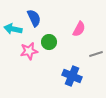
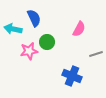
green circle: moved 2 px left
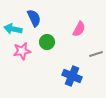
pink star: moved 7 px left
